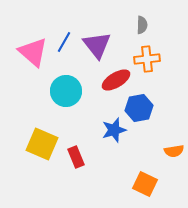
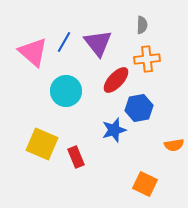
purple triangle: moved 1 px right, 2 px up
red ellipse: rotated 16 degrees counterclockwise
orange semicircle: moved 6 px up
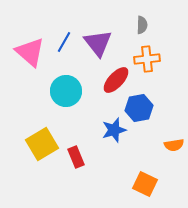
pink triangle: moved 3 px left
yellow square: rotated 36 degrees clockwise
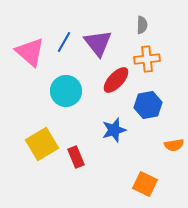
blue hexagon: moved 9 px right, 3 px up
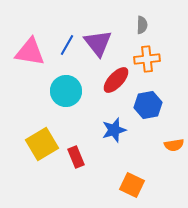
blue line: moved 3 px right, 3 px down
pink triangle: rotated 32 degrees counterclockwise
orange square: moved 13 px left, 1 px down
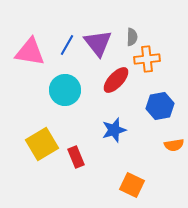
gray semicircle: moved 10 px left, 12 px down
cyan circle: moved 1 px left, 1 px up
blue hexagon: moved 12 px right, 1 px down
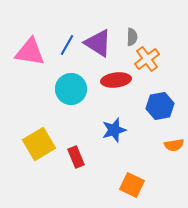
purple triangle: rotated 20 degrees counterclockwise
orange cross: rotated 30 degrees counterclockwise
red ellipse: rotated 40 degrees clockwise
cyan circle: moved 6 px right, 1 px up
yellow square: moved 3 px left
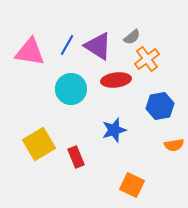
gray semicircle: rotated 48 degrees clockwise
purple triangle: moved 3 px down
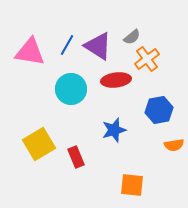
blue hexagon: moved 1 px left, 4 px down
orange square: rotated 20 degrees counterclockwise
